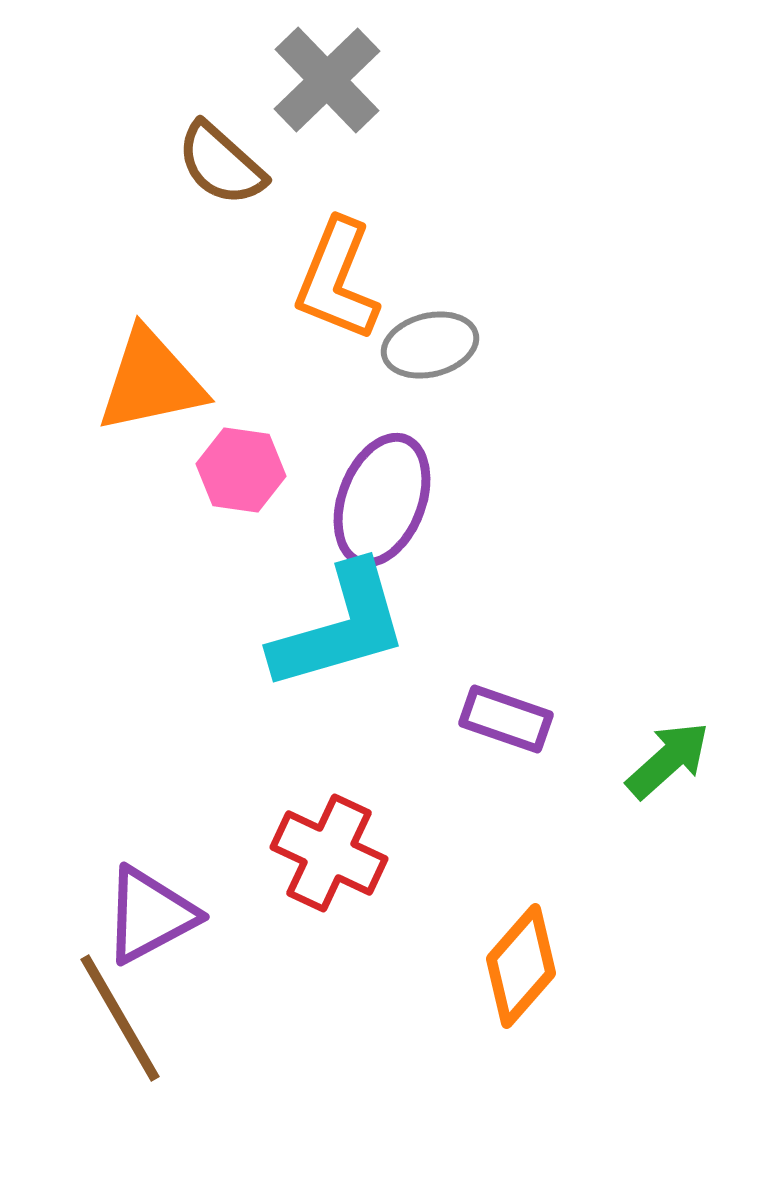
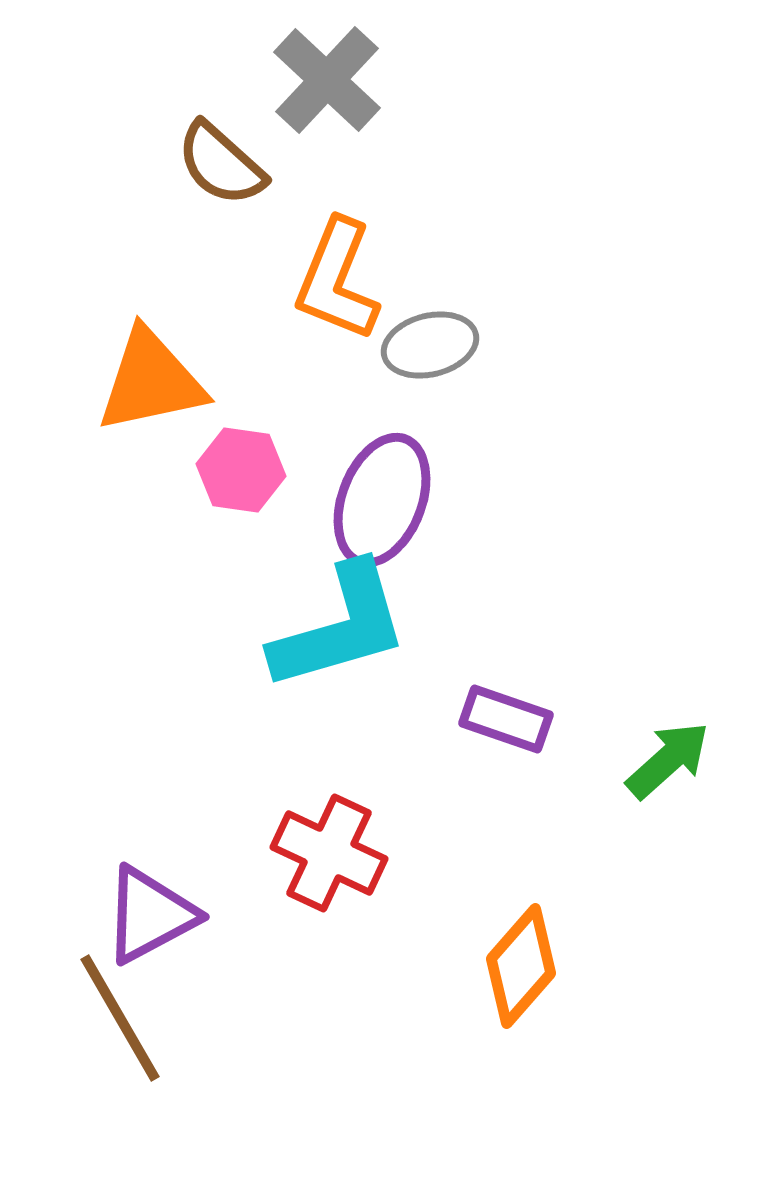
gray cross: rotated 3 degrees counterclockwise
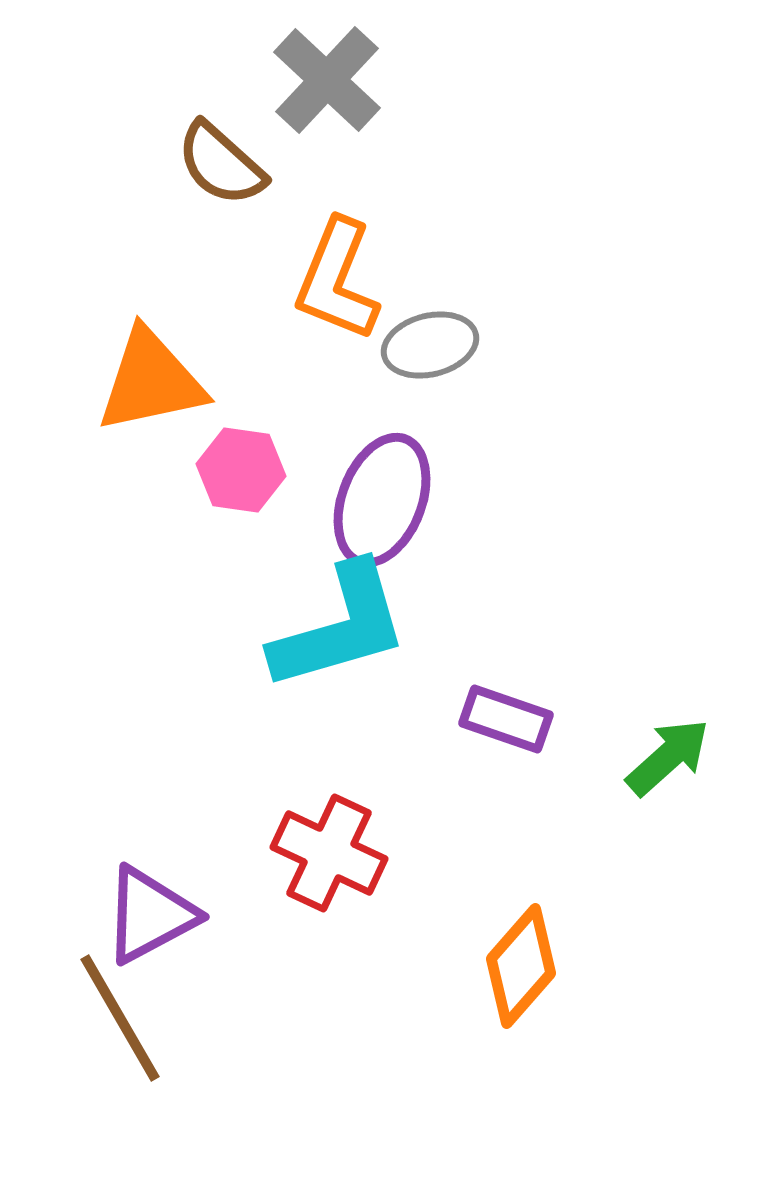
green arrow: moved 3 px up
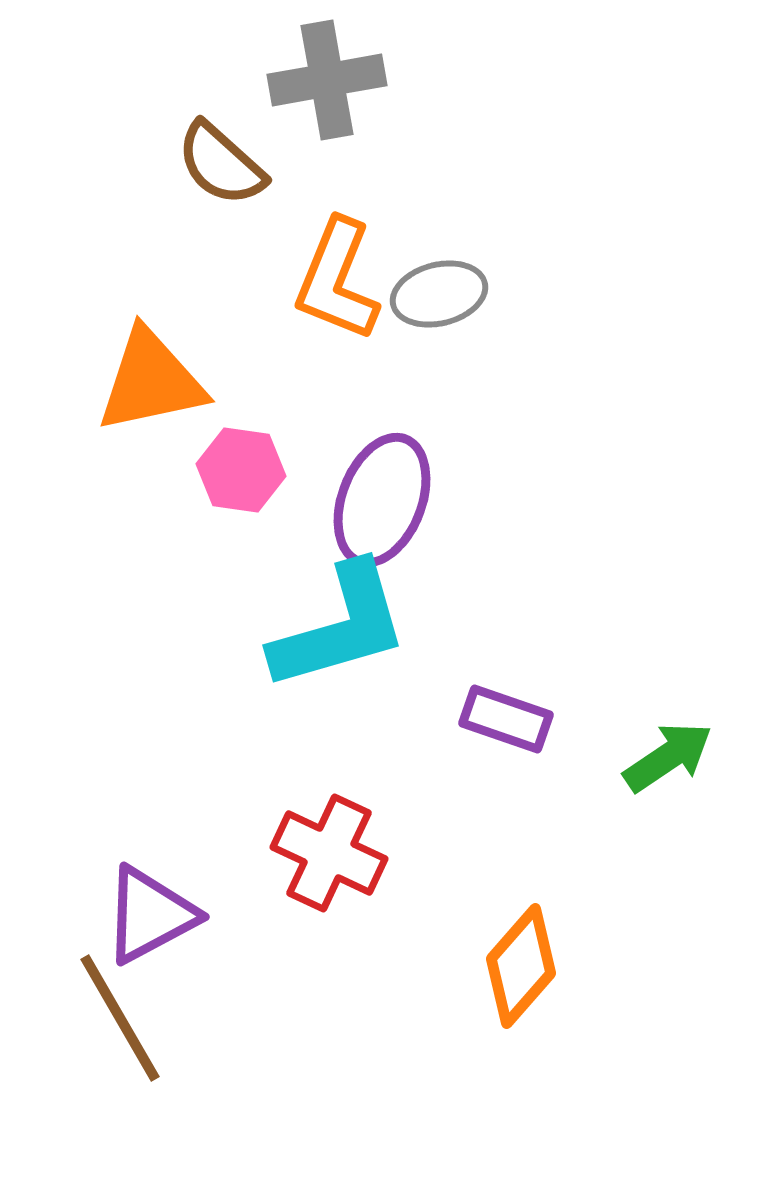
gray cross: rotated 37 degrees clockwise
gray ellipse: moved 9 px right, 51 px up
green arrow: rotated 8 degrees clockwise
